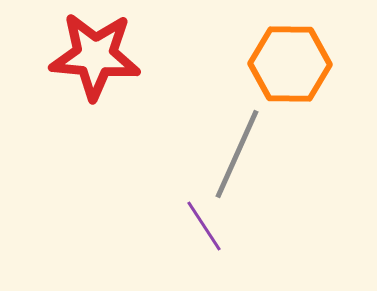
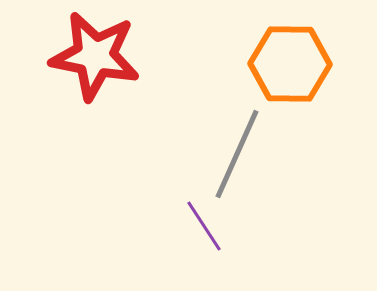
red star: rotated 6 degrees clockwise
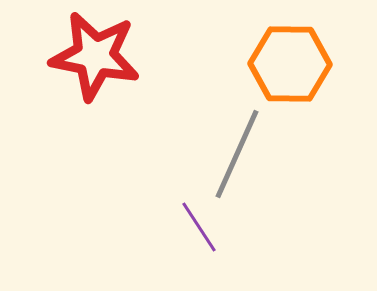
purple line: moved 5 px left, 1 px down
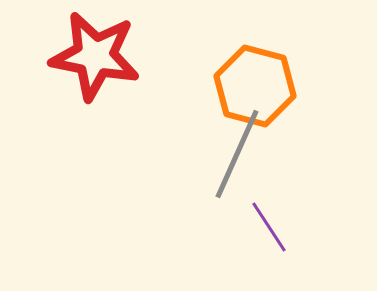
orange hexagon: moved 35 px left, 22 px down; rotated 14 degrees clockwise
purple line: moved 70 px right
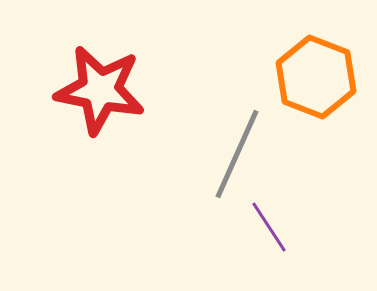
red star: moved 5 px right, 34 px down
orange hexagon: moved 61 px right, 9 px up; rotated 6 degrees clockwise
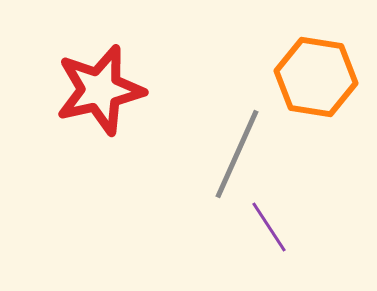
orange hexagon: rotated 12 degrees counterclockwise
red star: rotated 24 degrees counterclockwise
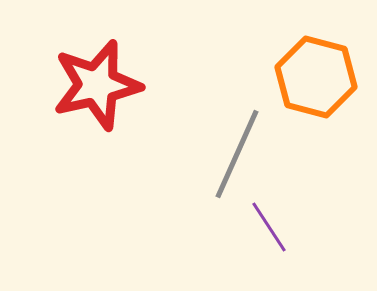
orange hexagon: rotated 6 degrees clockwise
red star: moved 3 px left, 5 px up
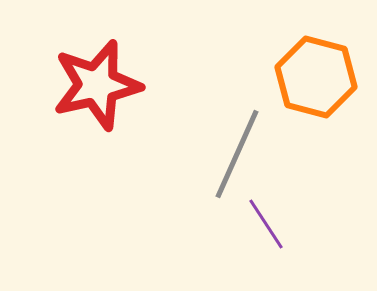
purple line: moved 3 px left, 3 px up
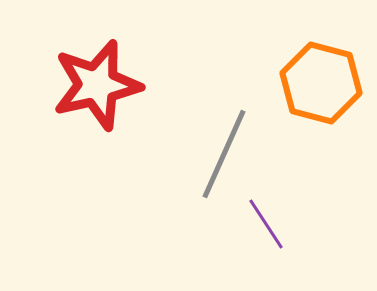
orange hexagon: moved 5 px right, 6 px down
gray line: moved 13 px left
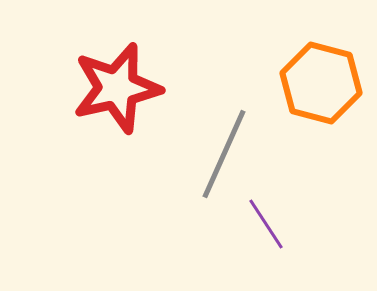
red star: moved 20 px right, 3 px down
